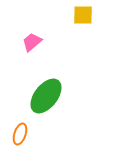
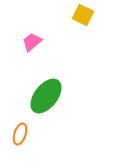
yellow square: rotated 25 degrees clockwise
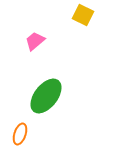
pink trapezoid: moved 3 px right, 1 px up
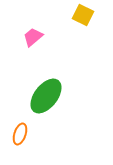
pink trapezoid: moved 2 px left, 4 px up
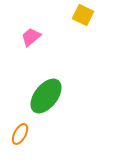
pink trapezoid: moved 2 px left
orange ellipse: rotated 10 degrees clockwise
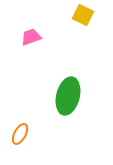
pink trapezoid: rotated 20 degrees clockwise
green ellipse: moved 22 px right; rotated 24 degrees counterclockwise
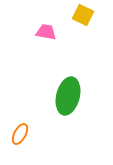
pink trapezoid: moved 15 px right, 5 px up; rotated 30 degrees clockwise
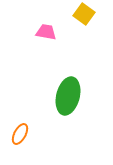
yellow square: moved 1 px right, 1 px up; rotated 10 degrees clockwise
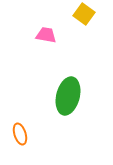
pink trapezoid: moved 3 px down
orange ellipse: rotated 45 degrees counterclockwise
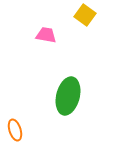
yellow square: moved 1 px right, 1 px down
orange ellipse: moved 5 px left, 4 px up
